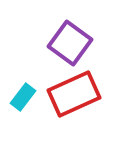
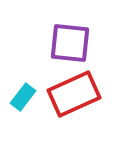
purple square: rotated 30 degrees counterclockwise
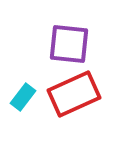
purple square: moved 1 px left, 1 px down
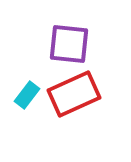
cyan rectangle: moved 4 px right, 2 px up
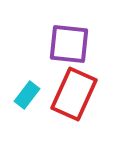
red rectangle: rotated 42 degrees counterclockwise
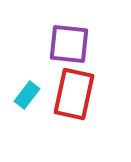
red rectangle: rotated 12 degrees counterclockwise
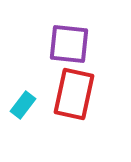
cyan rectangle: moved 4 px left, 10 px down
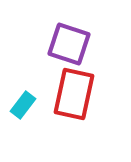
purple square: rotated 12 degrees clockwise
